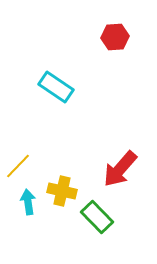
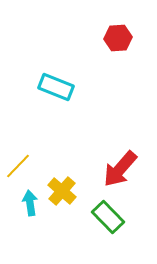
red hexagon: moved 3 px right, 1 px down
cyan rectangle: rotated 12 degrees counterclockwise
yellow cross: rotated 28 degrees clockwise
cyan arrow: moved 2 px right, 1 px down
green rectangle: moved 11 px right
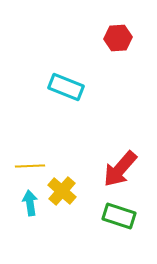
cyan rectangle: moved 10 px right
yellow line: moved 12 px right; rotated 44 degrees clockwise
green rectangle: moved 11 px right, 1 px up; rotated 28 degrees counterclockwise
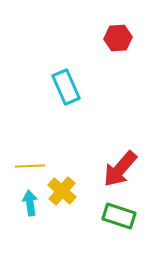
cyan rectangle: rotated 44 degrees clockwise
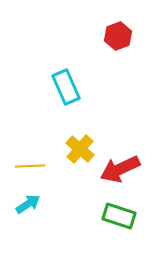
red hexagon: moved 2 px up; rotated 16 degrees counterclockwise
red arrow: rotated 24 degrees clockwise
yellow cross: moved 18 px right, 42 px up
cyan arrow: moved 2 px left, 1 px down; rotated 65 degrees clockwise
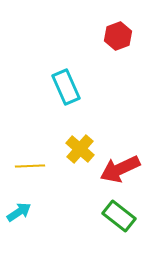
cyan arrow: moved 9 px left, 8 px down
green rectangle: rotated 20 degrees clockwise
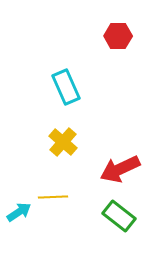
red hexagon: rotated 20 degrees clockwise
yellow cross: moved 17 px left, 7 px up
yellow line: moved 23 px right, 31 px down
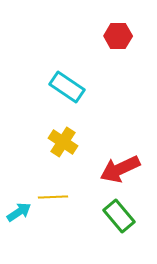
cyan rectangle: moved 1 px right; rotated 32 degrees counterclockwise
yellow cross: rotated 8 degrees counterclockwise
green rectangle: rotated 12 degrees clockwise
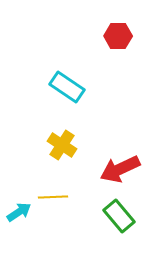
yellow cross: moved 1 px left, 3 px down
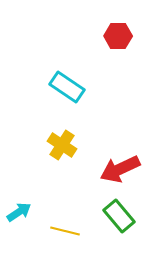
yellow line: moved 12 px right, 34 px down; rotated 16 degrees clockwise
